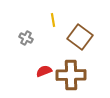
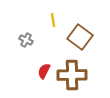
gray cross: moved 2 px down
red semicircle: rotated 42 degrees counterclockwise
brown cross: moved 1 px right
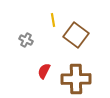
brown square: moved 4 px left, 2 px up
brown cross: moved 4 px right, 4 px down
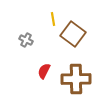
yellow line: moved 1 px up
brown square: moved 3 px left, 1 px up
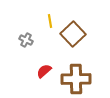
yellow line: moved 3 px left, 2 px down
brown square: rotated 10 degrees clockwise
red semicircle: rotated 21 degrees clockwise
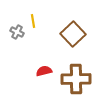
yellow line: moved 17 px left
gray cross: moved 9 px left, 8 px up
red semicircle: rotated 28 degrees clockwise
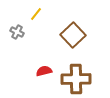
yellow line: moved 3 px right, 7 px up; rotated 48 degrees clockwise
brown square: moved 1 px down
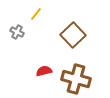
brown cross: rotated 16 degrees clockwise
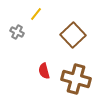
red semicircle: rotated 91 degrees counterclockwise
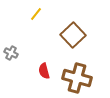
gray cross: moved 6 px left, 21 px down
brown cross: moved 1 px right, 1 px up
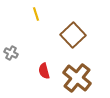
yellow line: rotated 56 degrees counterclockwise
brown cross: rotated 24 degrees clockwise
